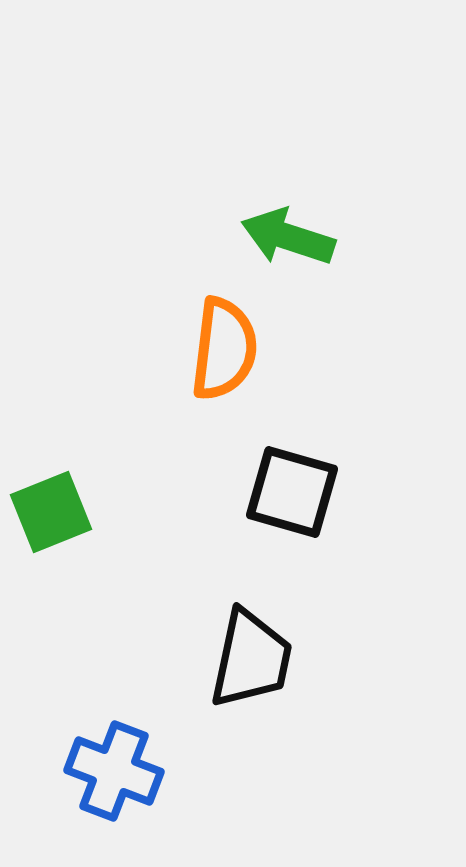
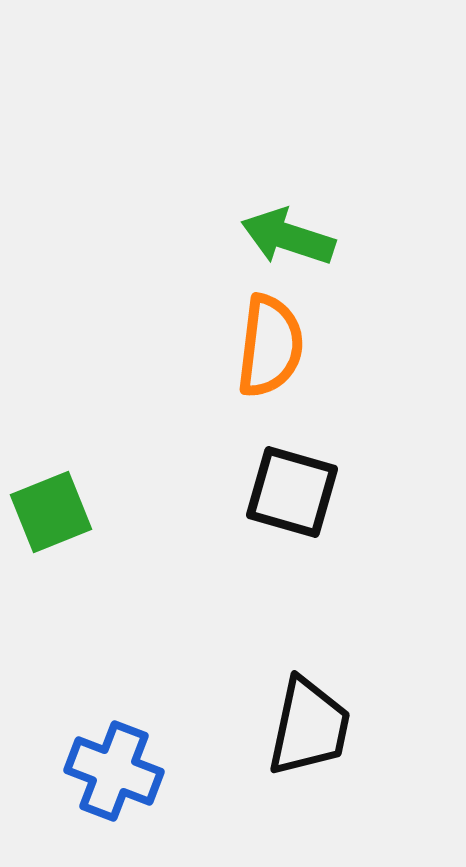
orange semicircle: moved 46 px right, 3 px up
black trapezoid: moved 58 px right, 68 px down
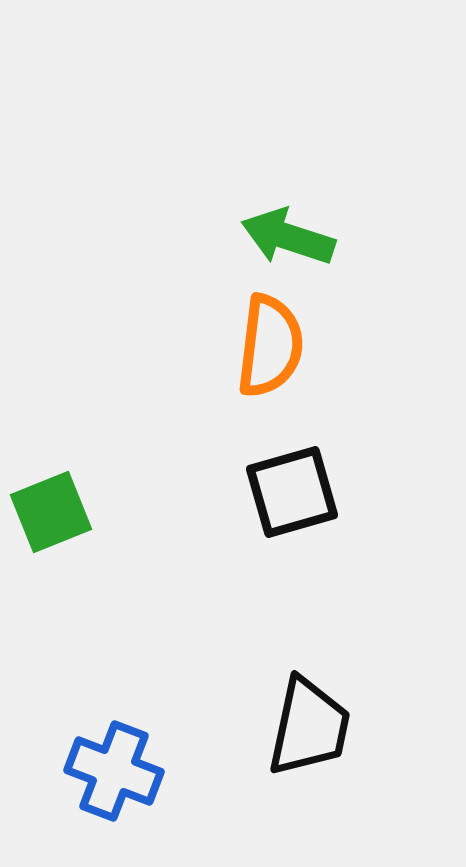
black square: rotated 32 degrees counterclockwise
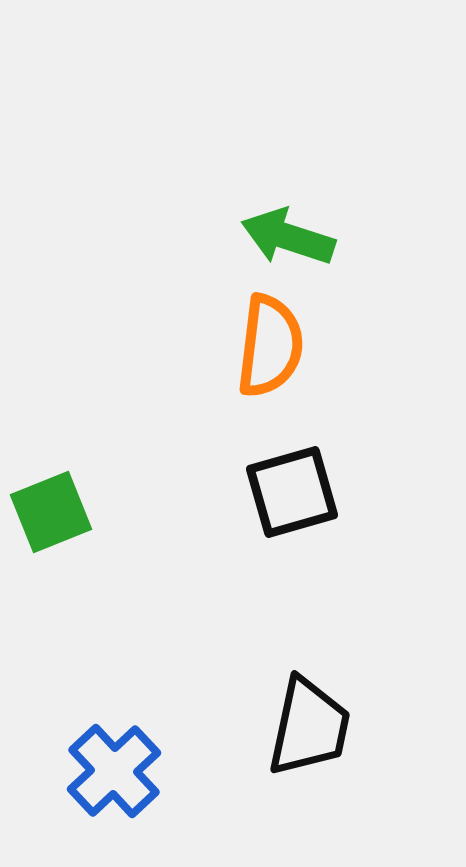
blue cross: rotated 26 degrees clockwise
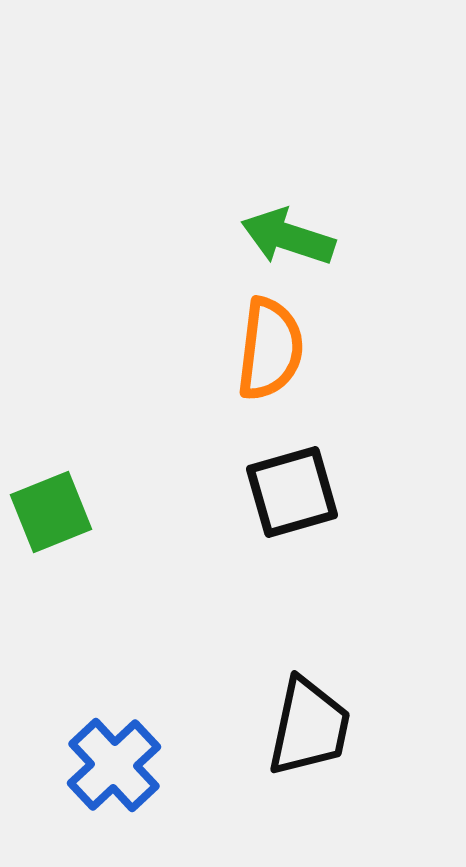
orange semicircle: moved 3 px down
blue cross: moved 6 px up
